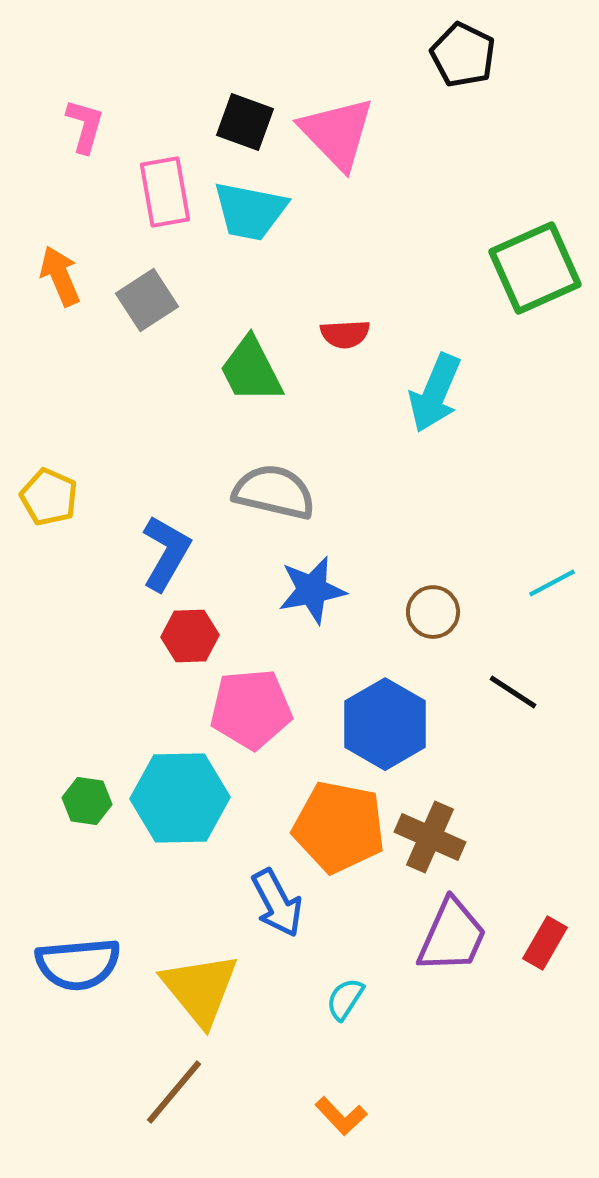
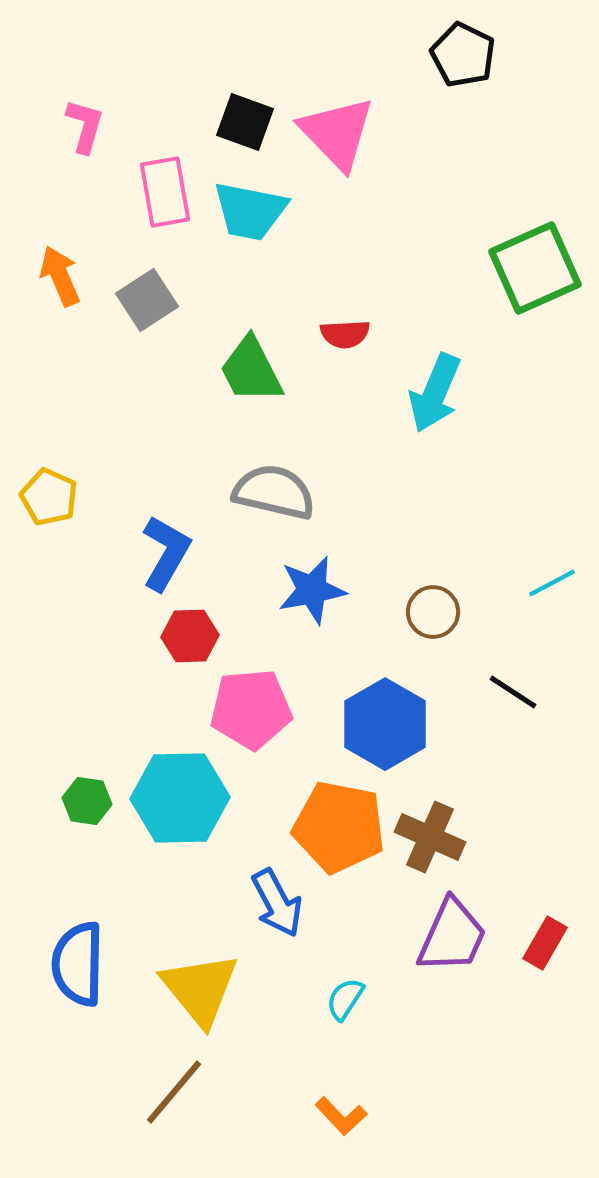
blue semicircle: rotated 96 degrees clockwise
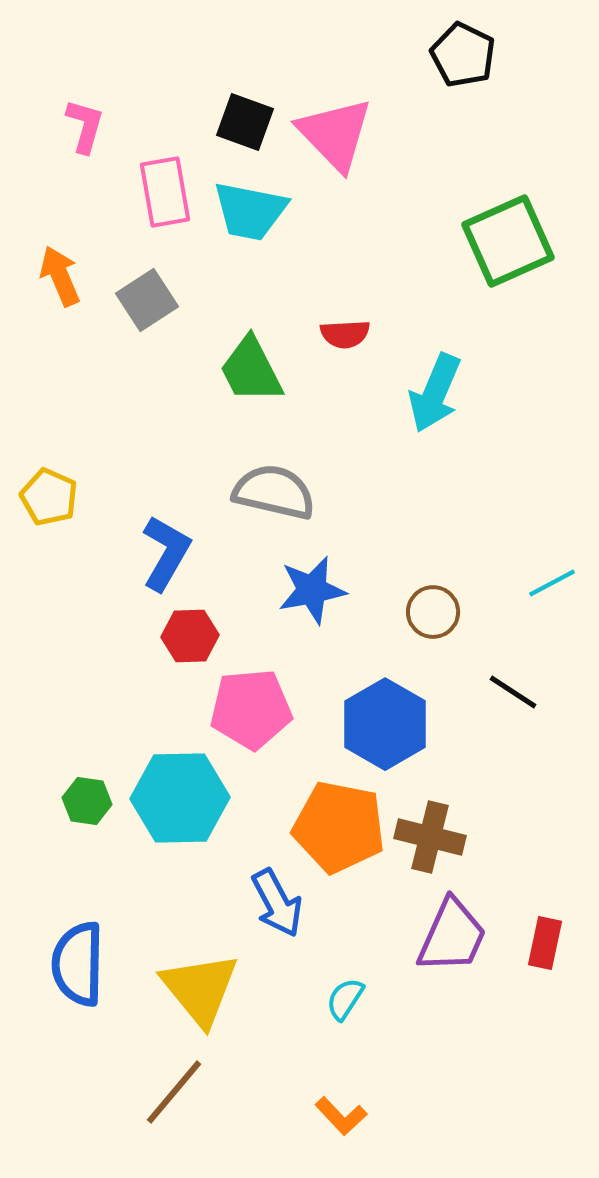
pink triangle: moved 2 px left, 1 px down
green square: moved 27 px left, 27 px up
brown cross: rotated 10 degrees counterclockwise
red rectangle: rotated 18 degrees counterclockwise
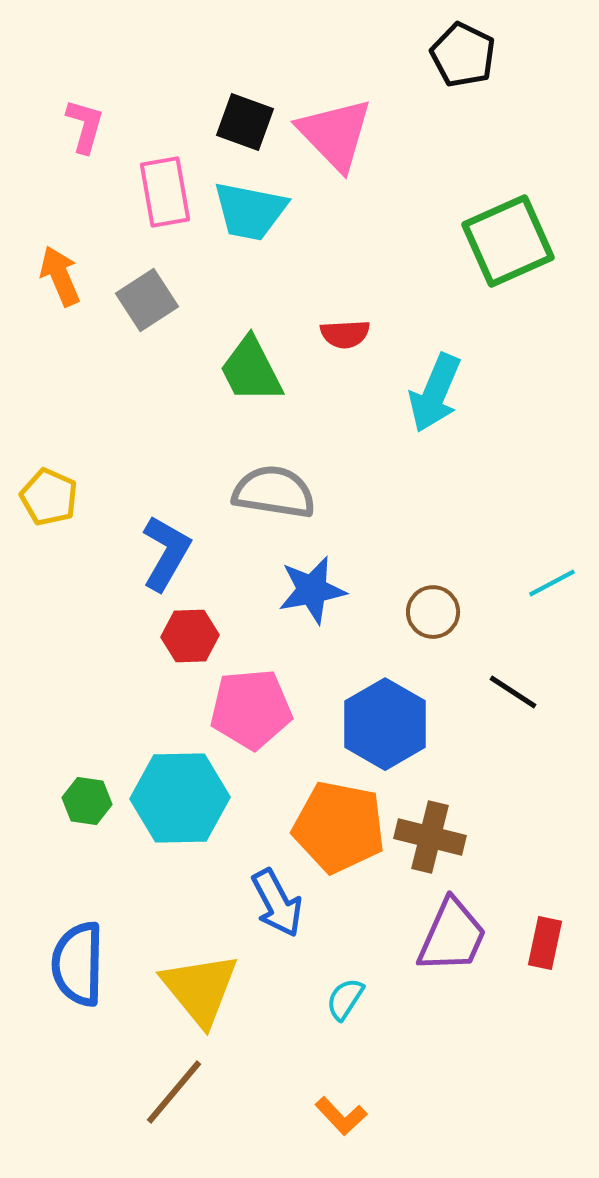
gray semicircle: rotated 4 degrees counterclockwise
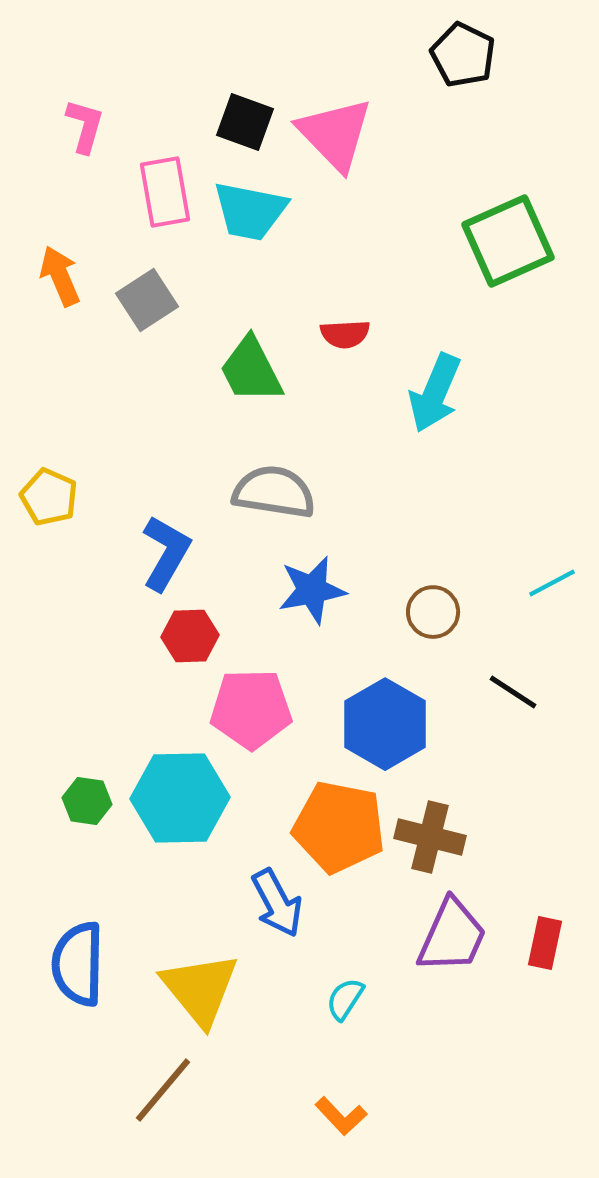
pink pentagon: rotated 4 degrees clockwise
brown line: moved 11 px left, 2 px up
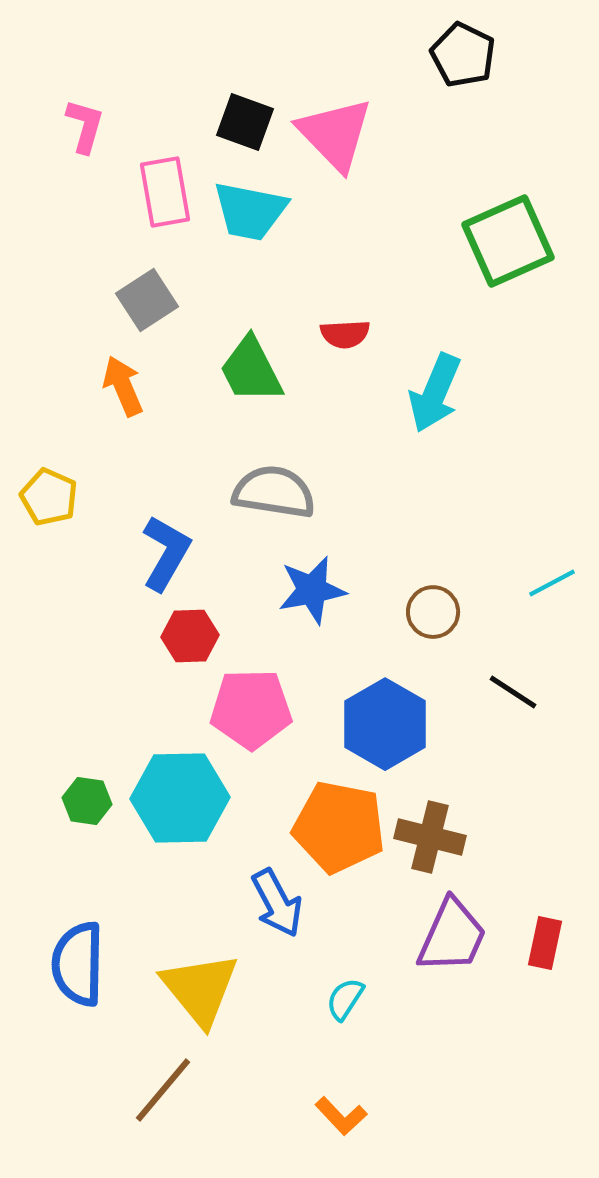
orange arrow: moved 63 px right, 110 px down
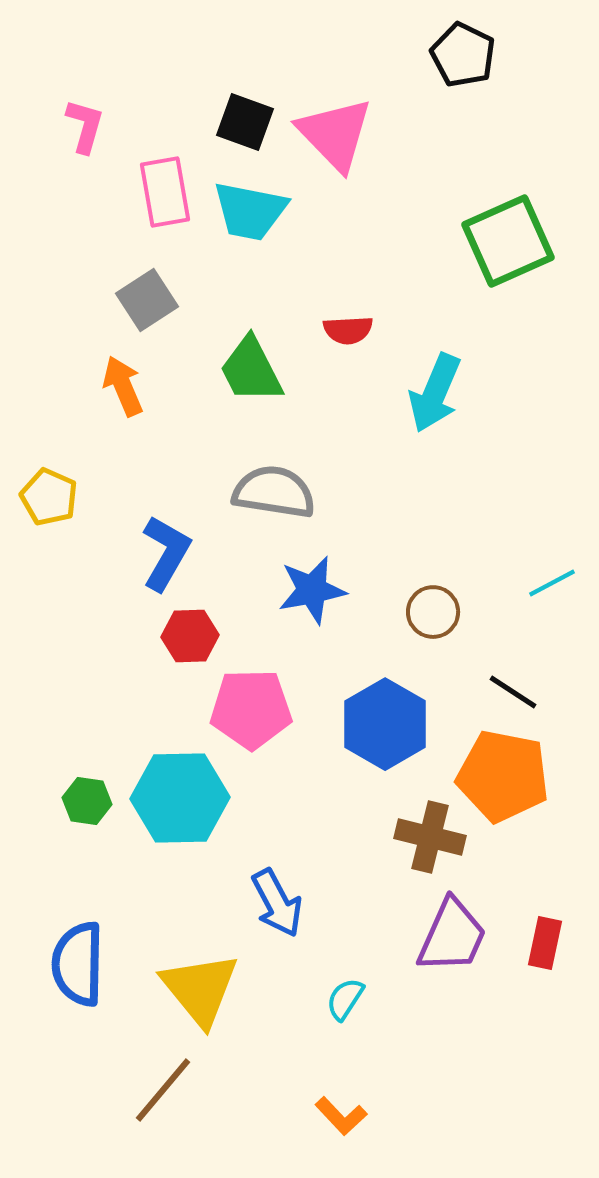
red semicircle: moved 3 px right, 4 px up
orange pentagon: moved 164 px right, 51 px up
